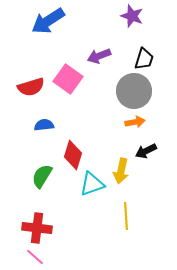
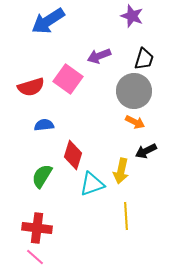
orange arrow: rotated 36 degrees clockwise
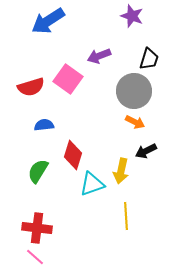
black trapezoid: moved 5 px right
green semicircle: moved 4 px left, 5 px up
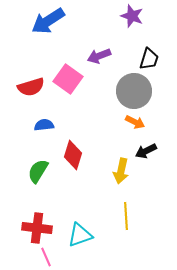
cyan triangle: moved 12 px left, 51 px down
pink line: moved 11 px right; rotated 24 degrees clockwise
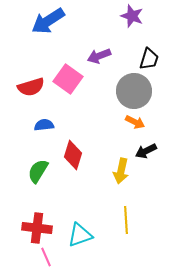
yellow line: moved 4 px down
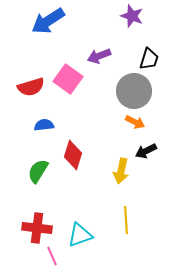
pink line: moved 6 px right, 1 px up
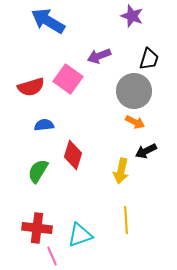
blue arrow: rotated 64 degrees clockwise
